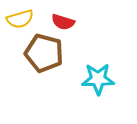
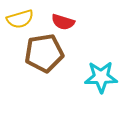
brown pentagon: rotated 24 degrees counterclockwise
cyan star: moved 3 px right, 2 px up
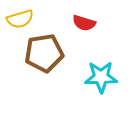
red semicircle: moved 21 px right, 1 px down
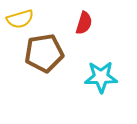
red semicircle: rotated 90 degrees counterclockwise
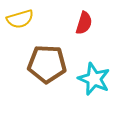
brown pentagon: moved 3 px right, 11 px down; rotated 12 degrees clockwise
cyan star: moved 7 px left, 2 px down; rotated 24 degrees clockwise
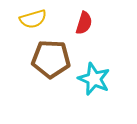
yellow semicircle: moved 13 px right
brown pentagon: moved 4 px right, 5 px up
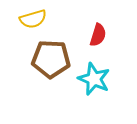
red semicircle: moved 14 px right, 12 px down
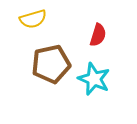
brown pentagon: moved 5 px down; rotated 15 degrees counterclockwise
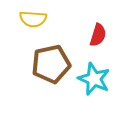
yellow semicircle: rotated 20 degrees clockwise
